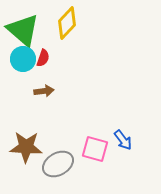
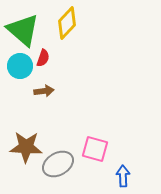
cyan circle: moved 3 px left, 7 px down
blue arrow: moved 36 px down; rotated 145 degrees counterclockwise
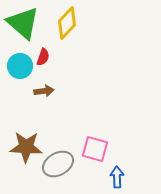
green triangle: moved 7 px up
red semicircle: moved 1 px up
blue arrow: moved 6 px left, 1 px down
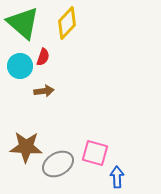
pink square: moved 4 px down
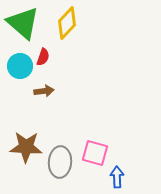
gray ellipse: moved 2 px right, 2 px up; rotated 56 degrees counterclockwise
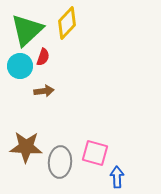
green triangle: moved 4 px right, 7 px down; rotated 36 degrees clockwise
